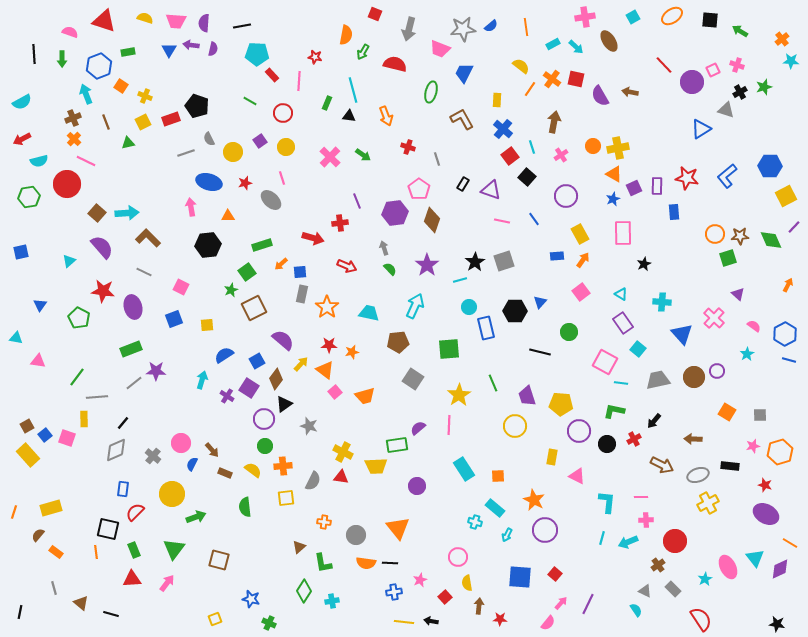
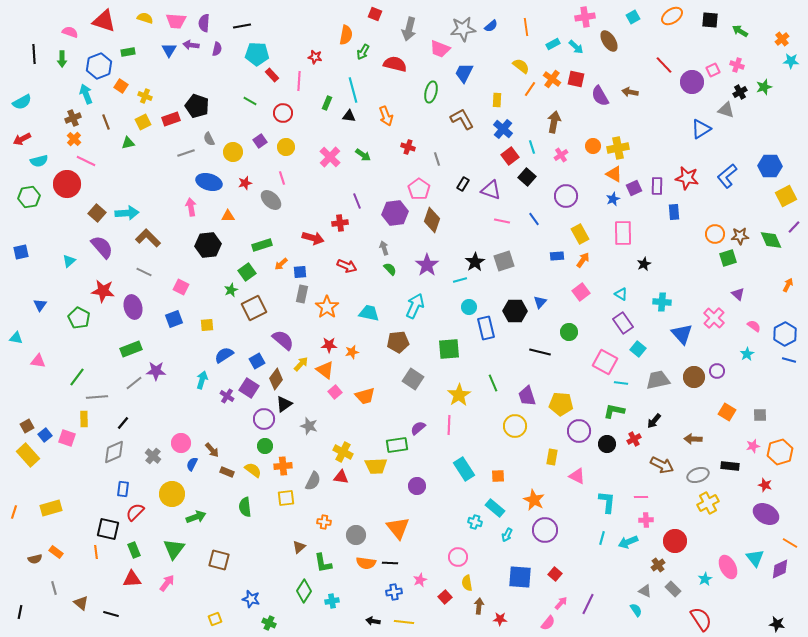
purple semicircle at (213, 49): moved 4 px right
gray diamond at (116, 450): moved 2 px left, 2 px down
brown rectangle at (225, 473): moved 2 px right, 1 px up
brown semicircle at (38, 535): moved 3 px left, 24 px down; rotated 144 degrees counterclockwise
black arrow at (431, 621): moved 58 px left
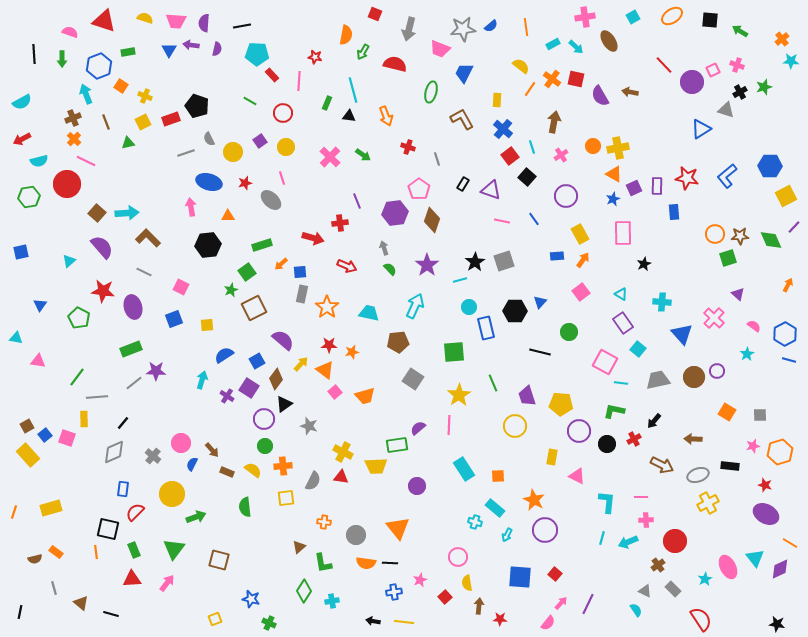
green square at (449, 349): moved 5 px right, 3 px down
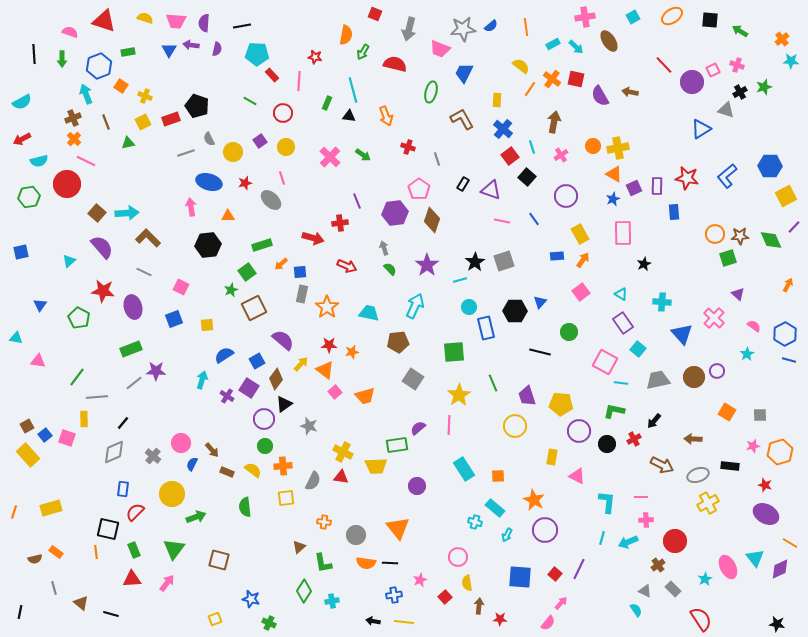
blue cross at (394, 592): moved 3 px down
purple line at (588, 604): moved 9 px left, 35 px up
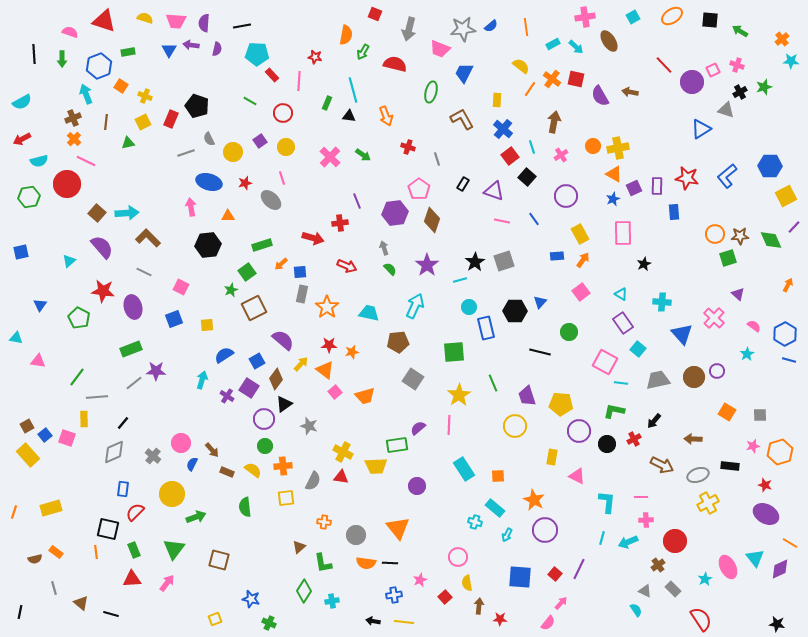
red rectangle at (171, 119): rotated 48 degrees counterclockwise
brown line at (106, 122): rotated 28 degrees clockwise
purple triangle at (491, 190): moved 3 px right, 1 px down
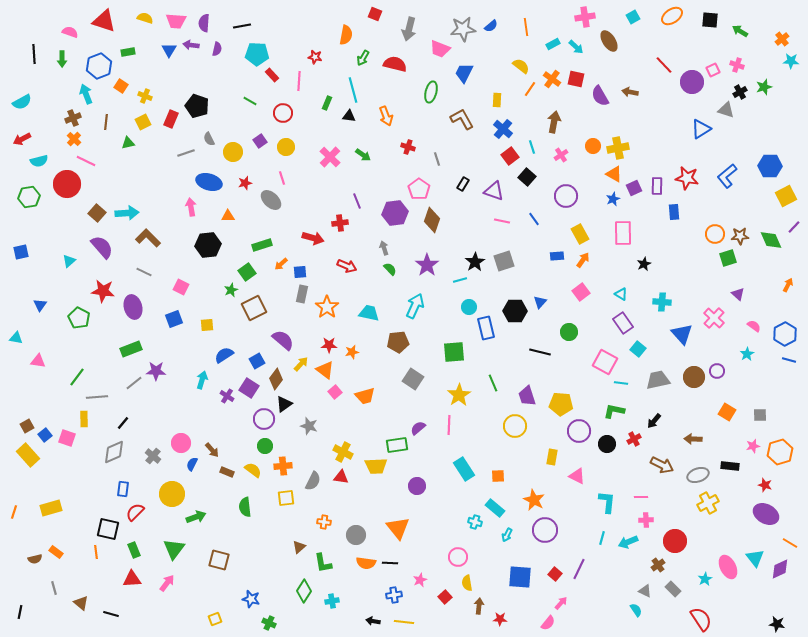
green arrow at (363, 52): moved 6 px down
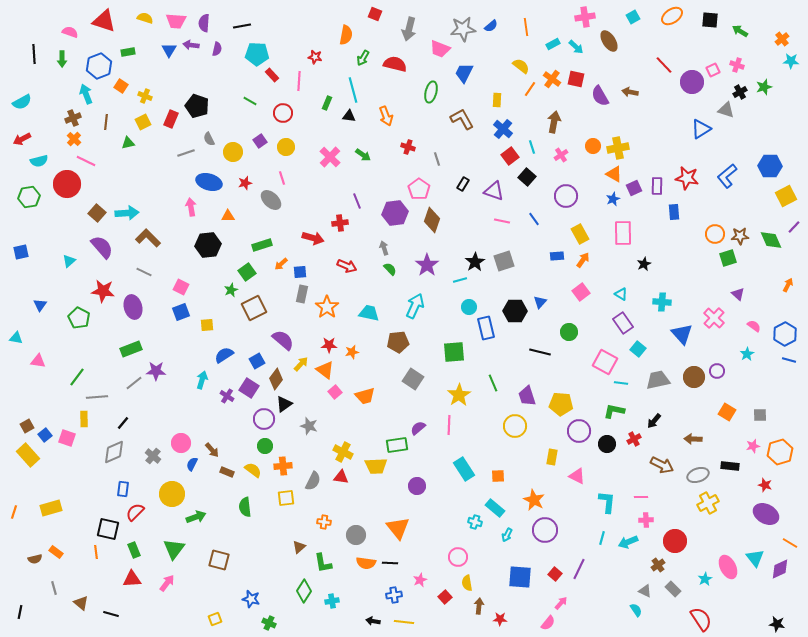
blue square at (174, 319): moved 7 px right, 7 px up
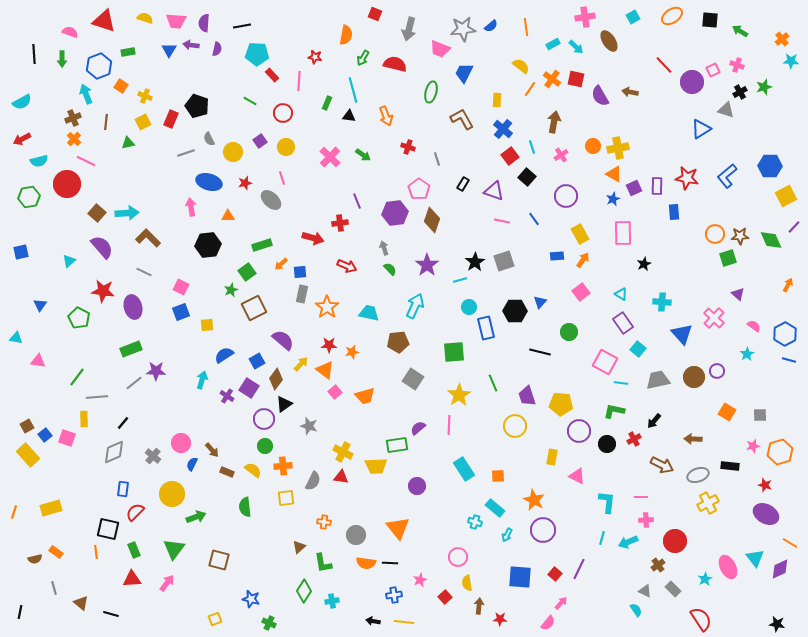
purple circle at (545, 530): moved 2 px left
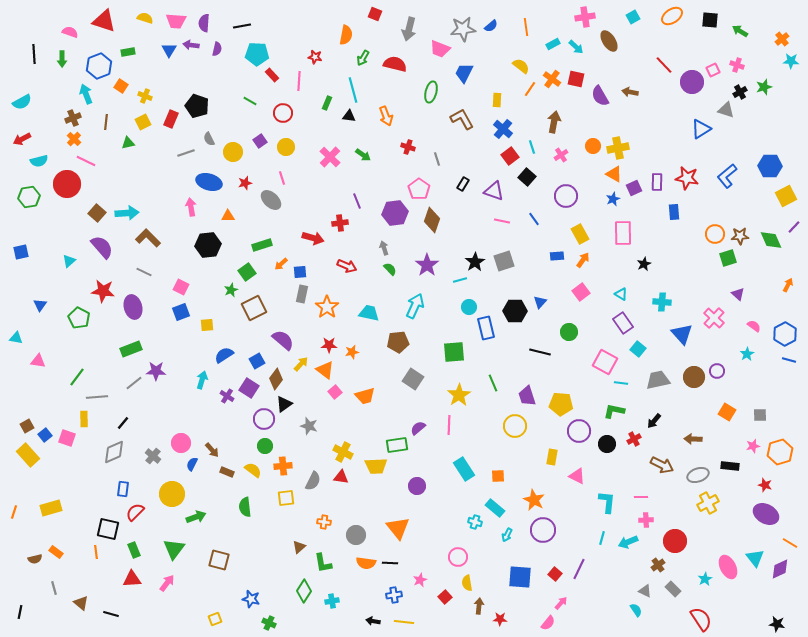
purple rectangle at (657, 186): moved 4 px up
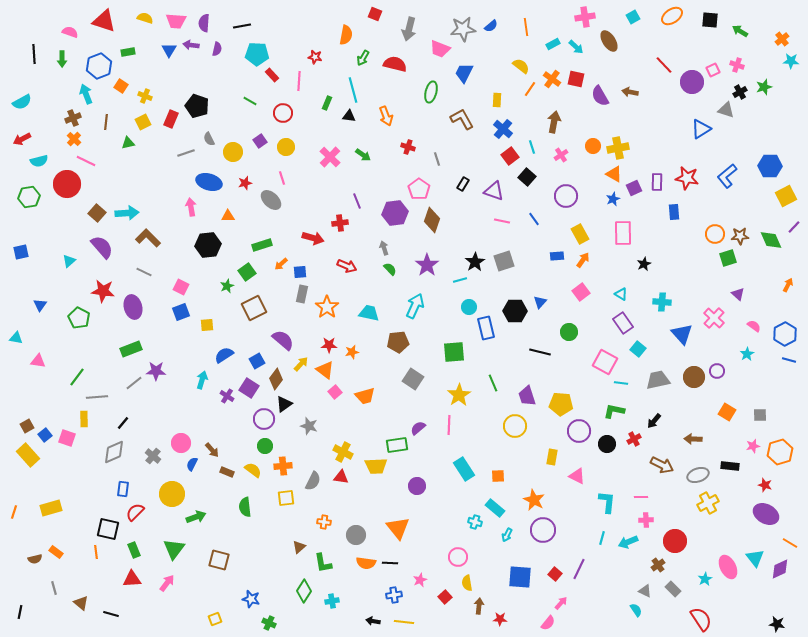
green star at (231, 290): moved 4 px left, 4 px up
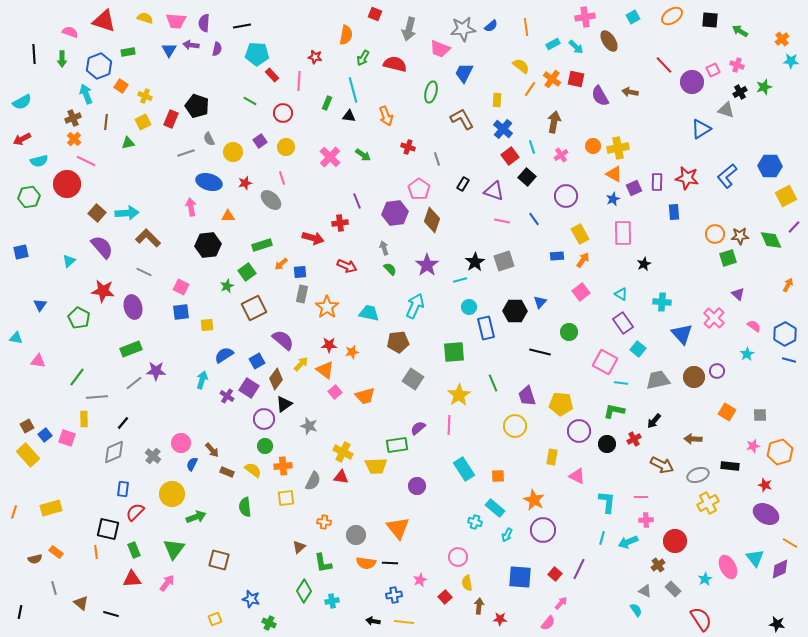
blue square at (181, 312): rotated 12 degrees clockwise
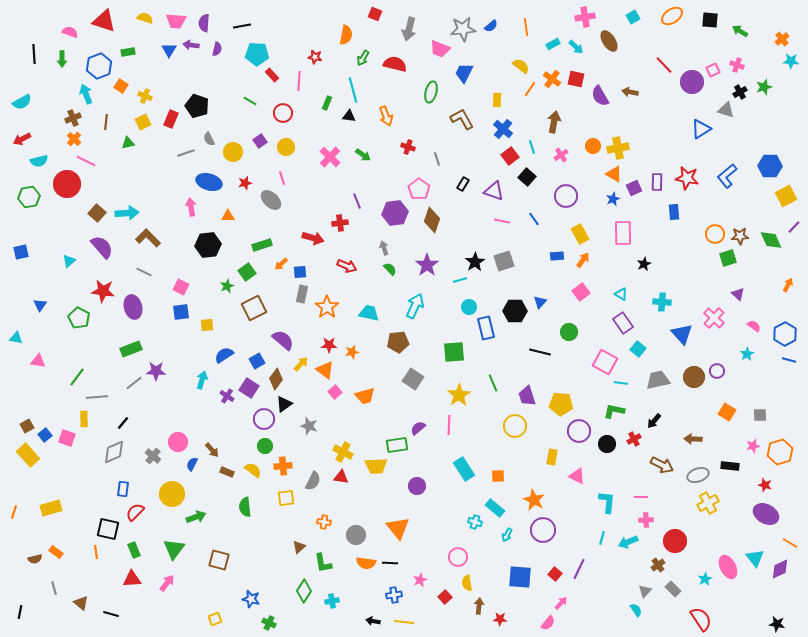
pink circle at (181, 443): moved 3 px left, 1 px up
gray triangle at (645, 591): rotated 48 degrees clockwise
